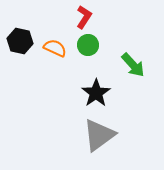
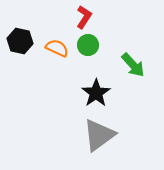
orange semicircle: moved 2 px right
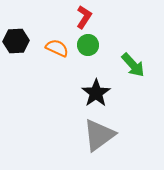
black hexagon: moved 4 px left; rotated 15 degrees counterclockwise
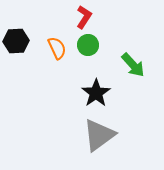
orange semicircle: rotated 40 degrees clockwise
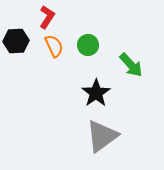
red L-shape: moved 37 px left
orange semicircle: moved 3 px left, 2 px up
green arrow: moved 2 px left
gray triangle: moved 3 px right, 1 px down
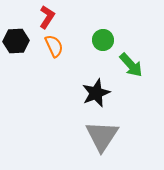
green circle: moved 15 px right, 5 px up
black star: rotated 12 degrees clockwise
gray triangle: rotated 21 degrees counterclockwise
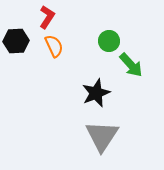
green circle: moved 6 px right, 1 px down
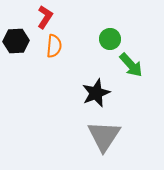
red L-shape: moved 2 px left
green circle: moved 1 px right, 2 px up
orange semicircle: rotated 30 degrees clockwise
gray triangle: moved 2 px right
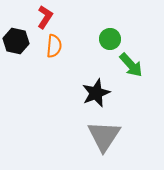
black hexagon: rotated 15 degrees clockwise
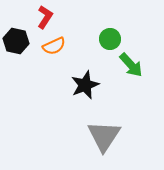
orange semicircle: rotated 60 degrees clockwise
black star: moved 11 px left, 8 px up
